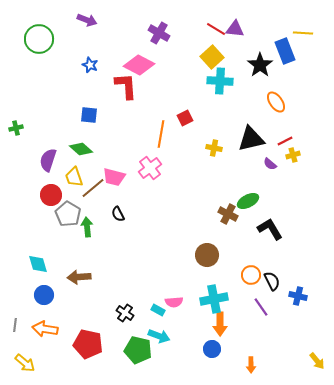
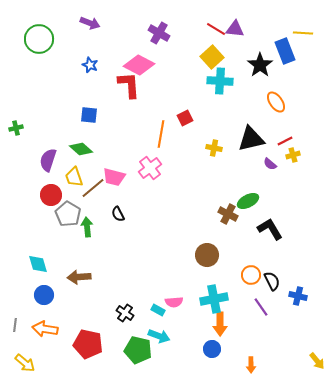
purple arrow at (87, 20): moved 3 px right, 3 px down
red L-shape at (126, 86): moved 3 px right, 1 px up
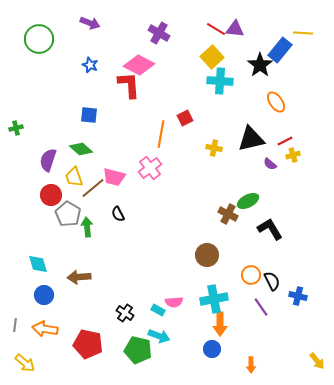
blue rectangle at (285, 51): moved 5 px left, 1 px up; rotated 60 degrees clockwise
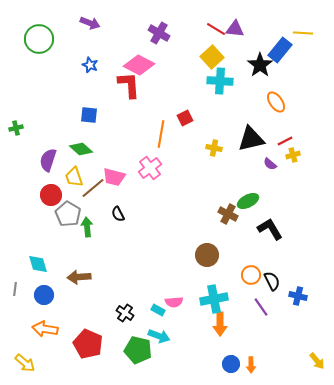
gray line at (15, 325): moved 36 px up
red pentagon at (88, 344): rotated 12 degrees clockwise
blue circle at (212, 349): moved 19 px right, 15 px down
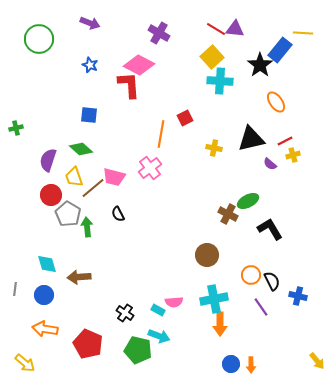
cyan diamond at (38, 264): moved 9 px right
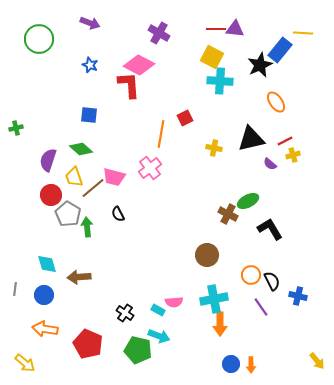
red line at (216, 29): rotated 30 degrees counterclockwise
yellow square at (212, 57): rotated 20 degrees counterclockwise
black star at (260, 65): rotated 10 degrees clockwise
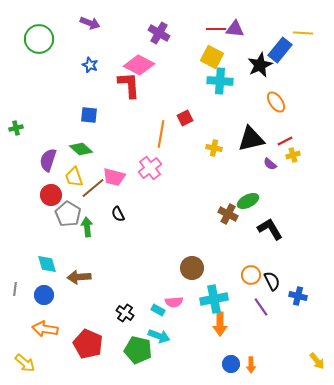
brown circle at (207, 255): moved 15 px left, 13 px down
